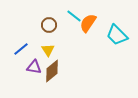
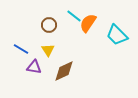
blue line: rotated 70 degrees clockwise
brown diamond: moved 12 px right; rotated 15 degrees clockwise
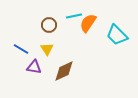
cyan line: rotated 49 degrees counterclockwise
yellow triangle: moved 1 px left, 1 px up
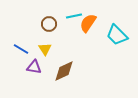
brown circle: moved 1 px up
yellow triangle: moved 2 px left
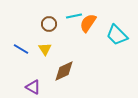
purple triangle: moved 1 px left, 20 px down; rotated 21 degrees clockwise
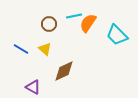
yellow triangle: rotated 16 degrees counterclockwise
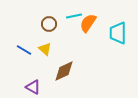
cyan trapezoid: moved 1 px right, 2 px up; rotated 45 degrees clockwise
blue line: moved 3 px right, 1 px down
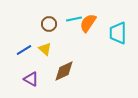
cyan line: moved 3 px down
blue line: rotated 63 degrees counterclockwise
purple triangle: moved 2 px left, 8 px up
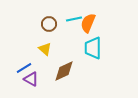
orange semicircle: rotated 12 degrees counterclockwise
cyan trapezoid: moved 25 px left, 15 px down
blue line: moved 18 px down
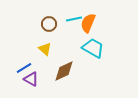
cyan trapezoid: rotated 120 degrees clockwise
